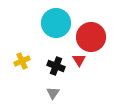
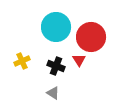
cyan circle: moved 4 px down
gray triangle: rotated 32 degrees counterclockwise
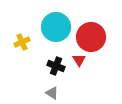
yellow cross: moved 19 px up
gray triangle: moved 1 px left
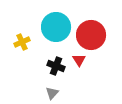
red circle: moved 2 px up
gray triangle: rotated 40 degrees clockwise
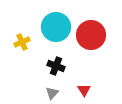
red triangle: moved 5 px right, 30 px down
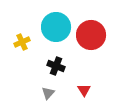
gray triangle: moved 4 px left
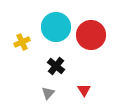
black cross: rotated 18 degrees clockwise
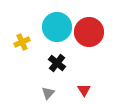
cyan circle: moved 1 px right
red circle: moved 2 px left, 3 px up
black cross: moved 1 px right, 3 px up
